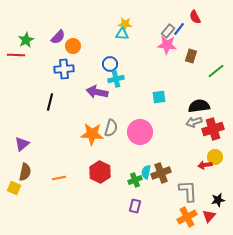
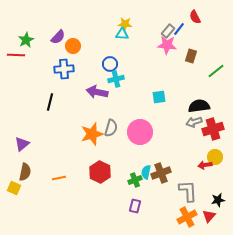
orange star: rotated 20 degrees counterclockwise
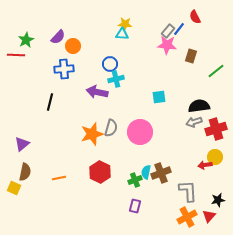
red cross: moved 3 px right
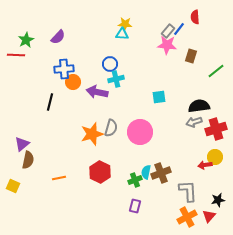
red semicircle: rotated 24 degrees clockwise
orange circle: moved 36 px down
brown semicircle: moved 3 px right, 12 px up
yellow square: moved 1 px left, 2 px up
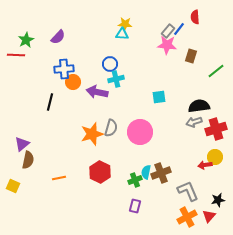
gray L-shape: rotated 20 degrees counterclockwise
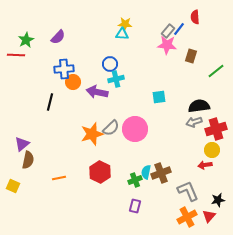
gray semicircle: rotated 30 degrees clockwise
pink circle: moved 5 px left, 3 px up
yellow circle: moved 3 px left, 7 px up
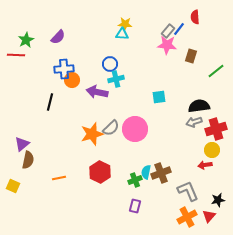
orange circle: moved 1 px left, 2 px up
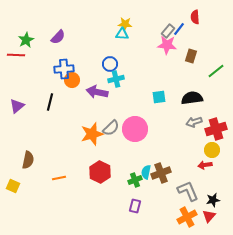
black semicircle: moved 7 px left, 8 px up
purple triangle: moved 5 px left, 38 px up
black star: moved 5 px left
